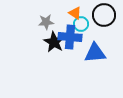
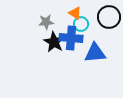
black circle: moved 5 px right, 2 px down
blue cross: moved 1 px right, 1 px down
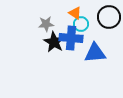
gray star: moved 2 px down
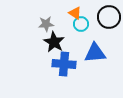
blue cross: moved 7 px left, 26 px down
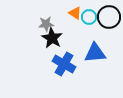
cyan circle: moved 8 px right, 7 px up
black star: moved 2 px left, 4 px up
blue cross: rotated 25 degrees clockwise
